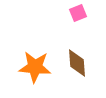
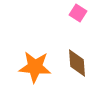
pink square: rotated 36 degrees counterclockwise
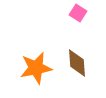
orange star: moved 1 px right, 1 px down; rotated 16 degrees counterclockwise
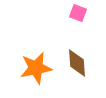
pink square: rotated 12 degrees counterclockwise
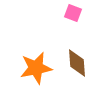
pink square: moved 5 px left
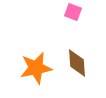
pink square: moved 1 px up
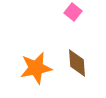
pink square: rotated 18 degrees clockwise
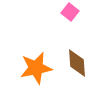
pink square: moved 3 px left
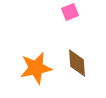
pink square: rotated 30 degrees clockwise
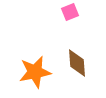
orange star: moved 1 px left, 4 px down
